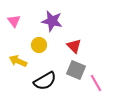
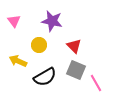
black semicircle: moved 4 px up
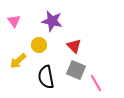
yellow arrow: rotated 66 degrees counterclockwise
black semicircle: moved 1 px right; rotated 110 degrees clockwise
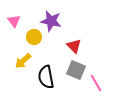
purple star: moved 1 px left
yellow circle: moved 5 px left, 8 px up
yellow arrow: moved 5 px right
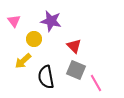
yellow circle: moved 2 px down
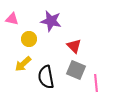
pink triangle: moved 2 px left, 2 px up; rotated 40 degrees counterclockwise
yellow circle: moved 5 px left
yellow arrow: moved 3 px down
pink line: rotated 24 degrees clockwise
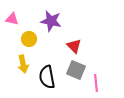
yellow arrow: rotated 60 degrees counterclockwise
black semicircle: moved 1 px right
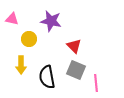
yellow arrow: moved 2 px left, 1 px down; rotated 12 degrees clockwise
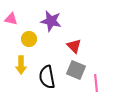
pink triangle: moved 1 px left
